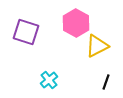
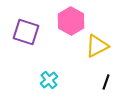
pink hexagon: moved 5 px left, 2 px up
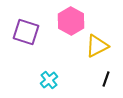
black line: moved 3 px up
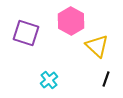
purple square: moved 1 px down
yellow triangle: rotated 50 degrees counterclockwise
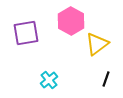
purple square: rotated 28 degrees counterclockwise
yellow triangle: moved 2 px up; rotated 40 degrees clockwise
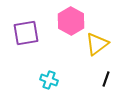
cyan cross: rotated 30 degrees counterclockwise
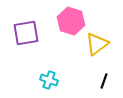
pink hexagon: rotated 12 degrees counterclockwise
black line: moved 2 px left, 2 px down
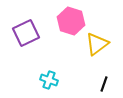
purple square: rotated 16 degrees counterclockwise
black line: moved 3 px down
